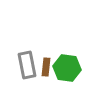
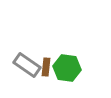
gray rectangle: rotated 44 degrees counterclockwise
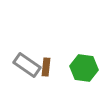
green hexagon: moved 17 px right
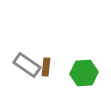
green hexagon: moved 5 px down; rotated 12 degrees counterclockwise
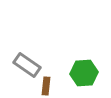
brown rectangle: moved 19 px down
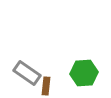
gray rectangle: moved 8 px down
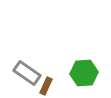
brown rectangle: rotated 18 degrees clockwise
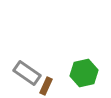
green hexagon: rotated 8 degrees counterclockwise
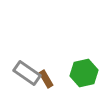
brown rectangle: moved 7 px up; rotated 54 degrees counterclockwise
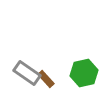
brown rectangle: rotated 12 degrees counterclockwise
